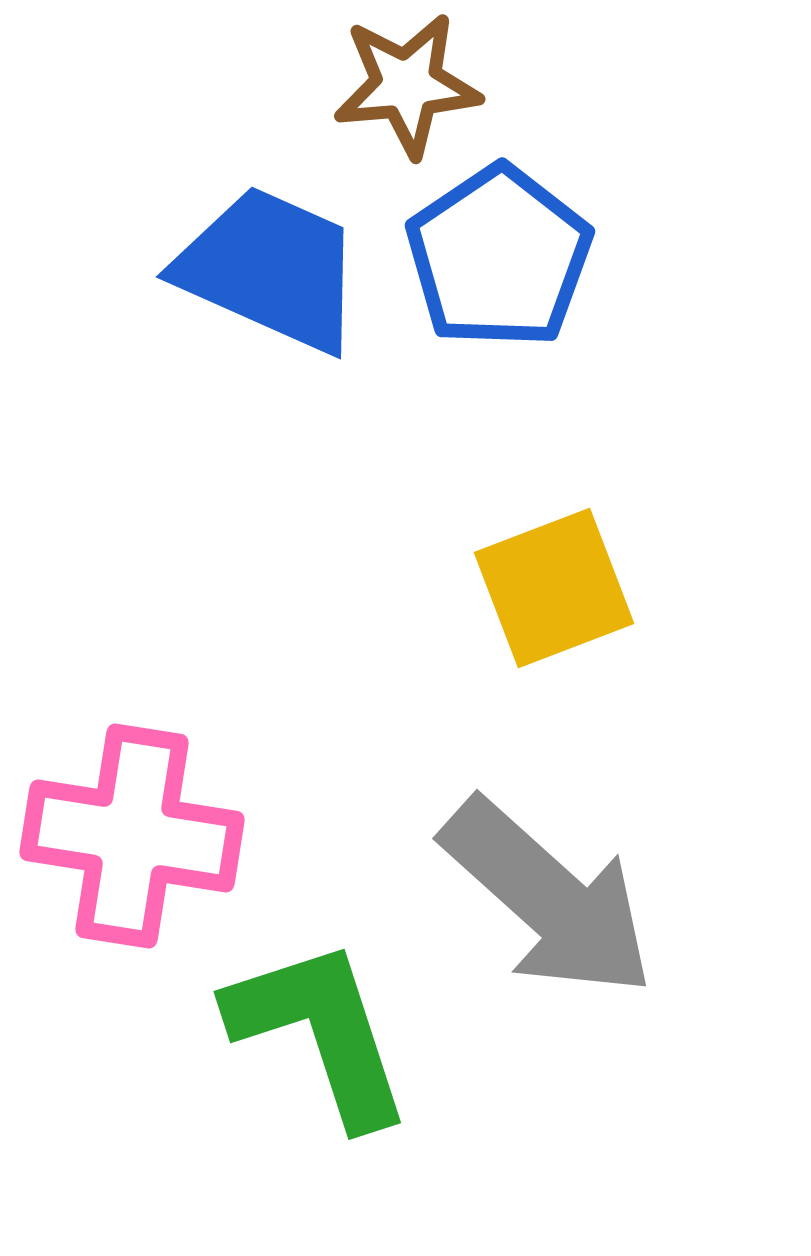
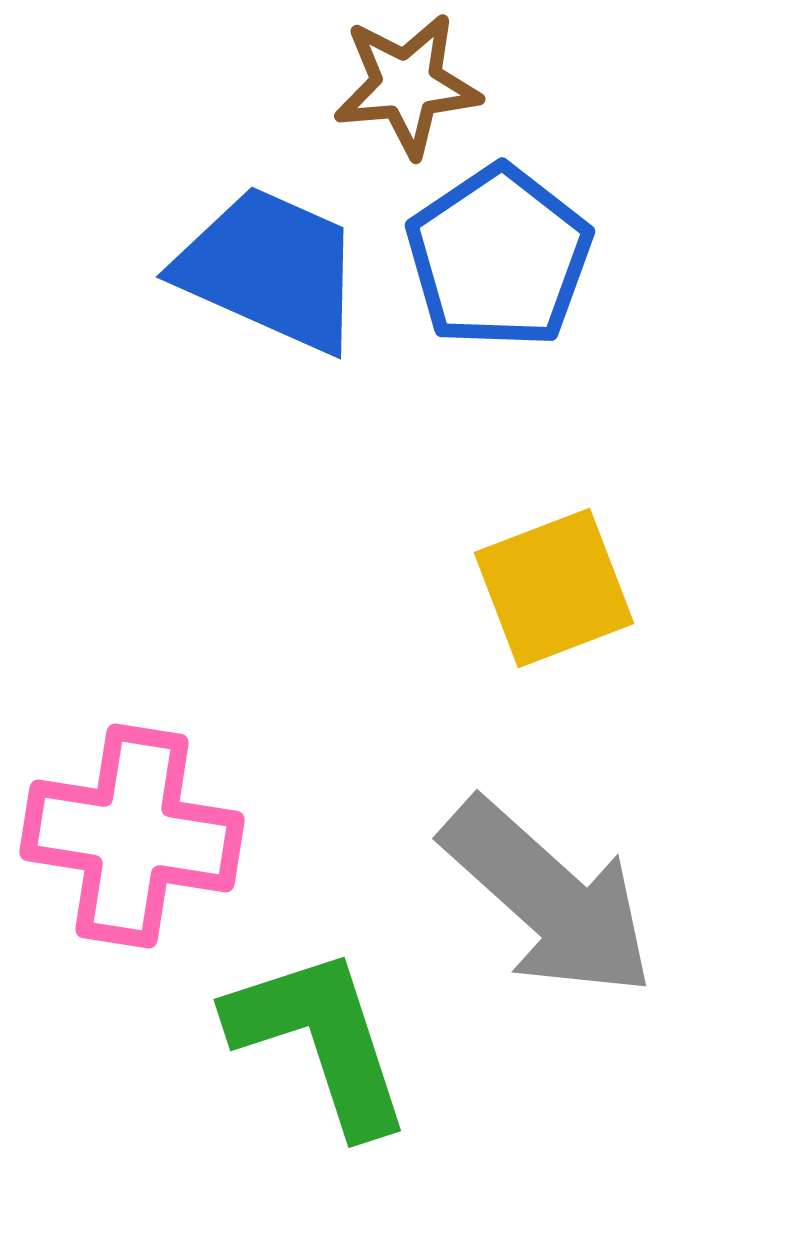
green L-shape: moved 8 px down
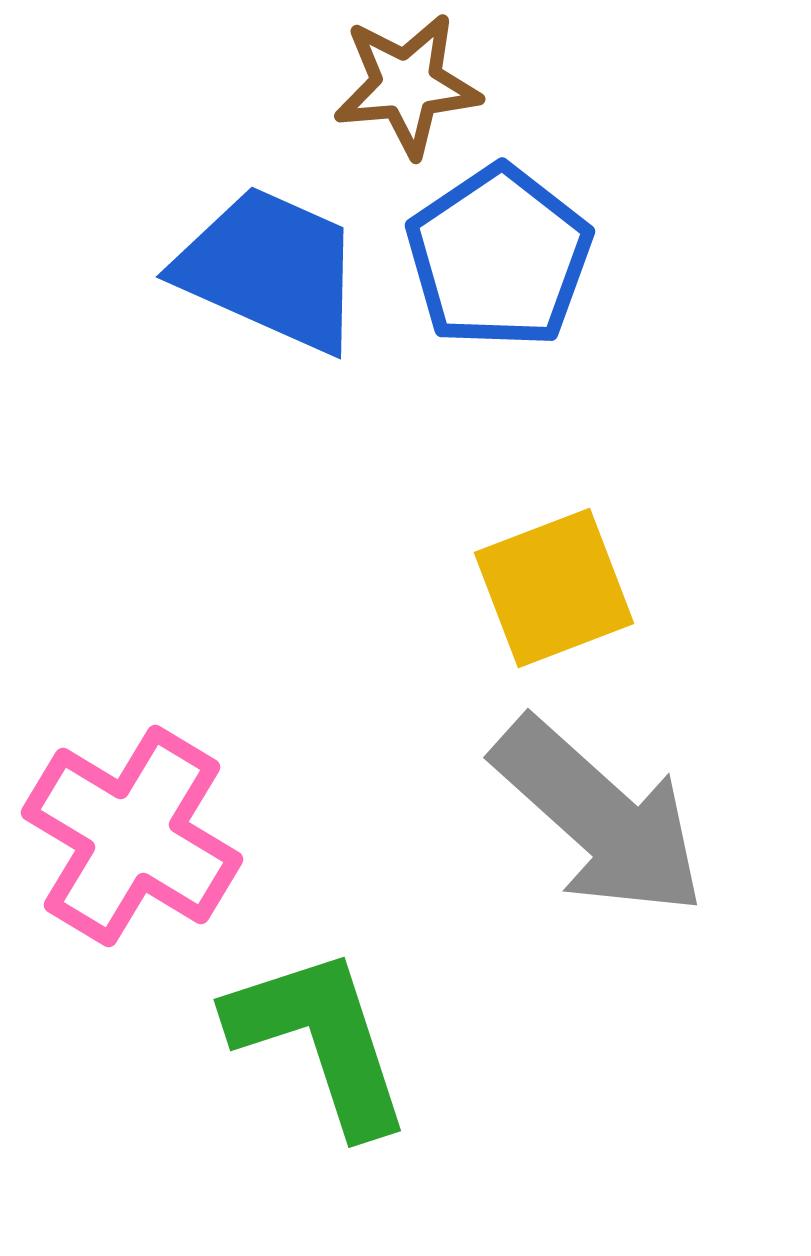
pink cross: rotated 22 degrees clockwise
gray arrow: moved 51 px right, 81 px up
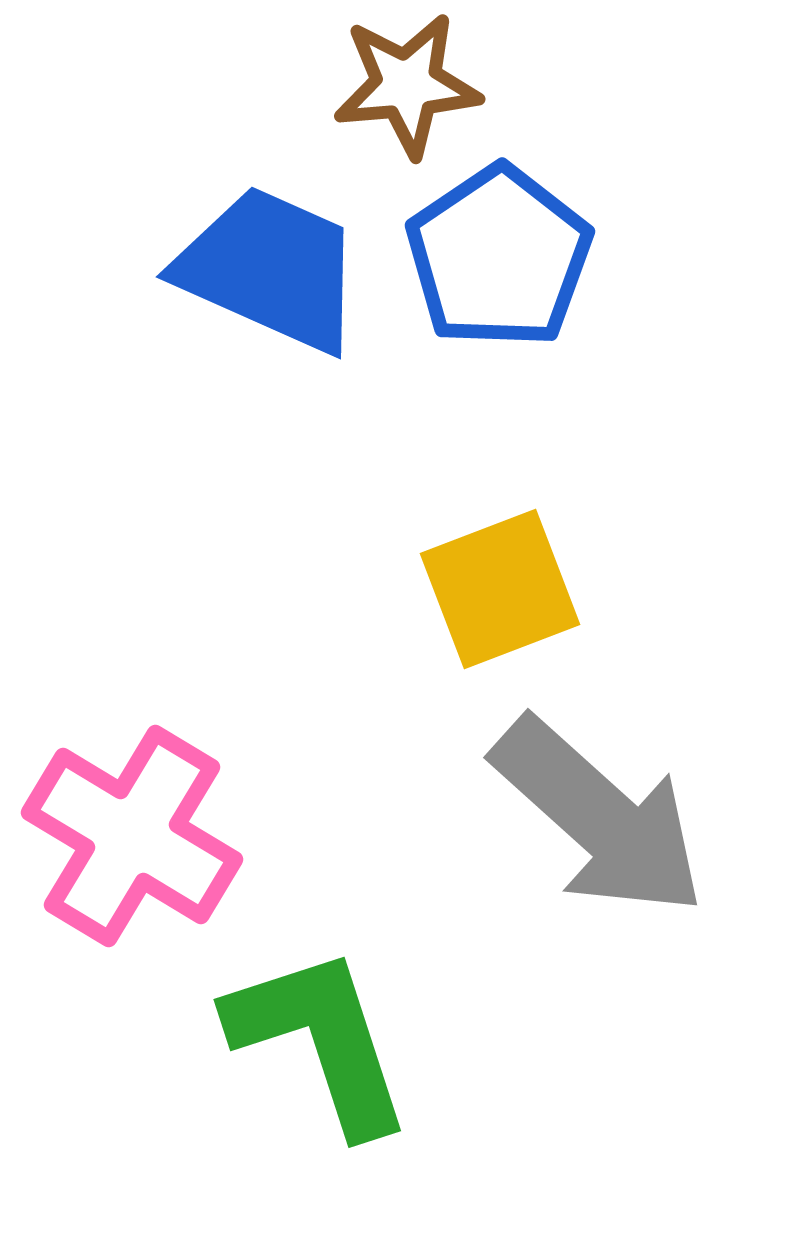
yellow square: moved 54 px left, 1 px down
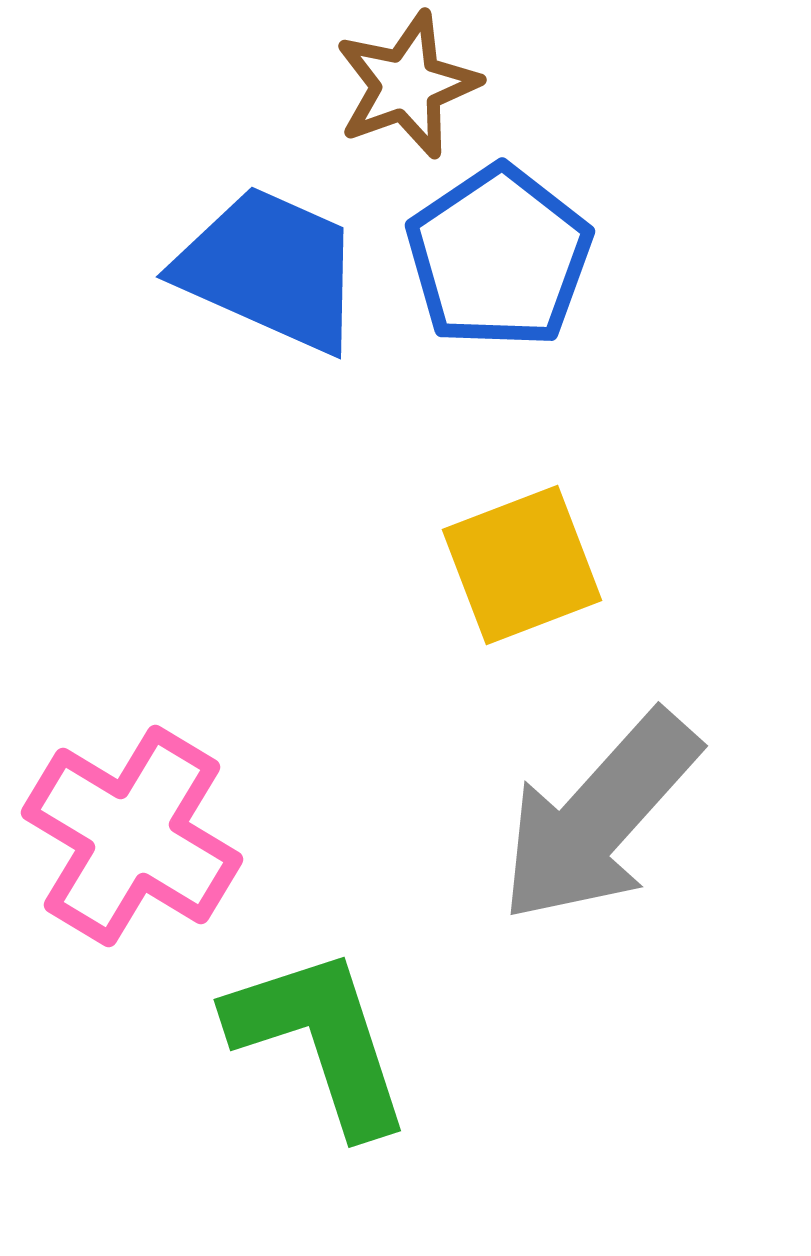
brown star: rotated 15 degrees counterclockwise
yellow square: moved 22 px right, 24 px up
gray arrow: rotated 90 degrees clockwise
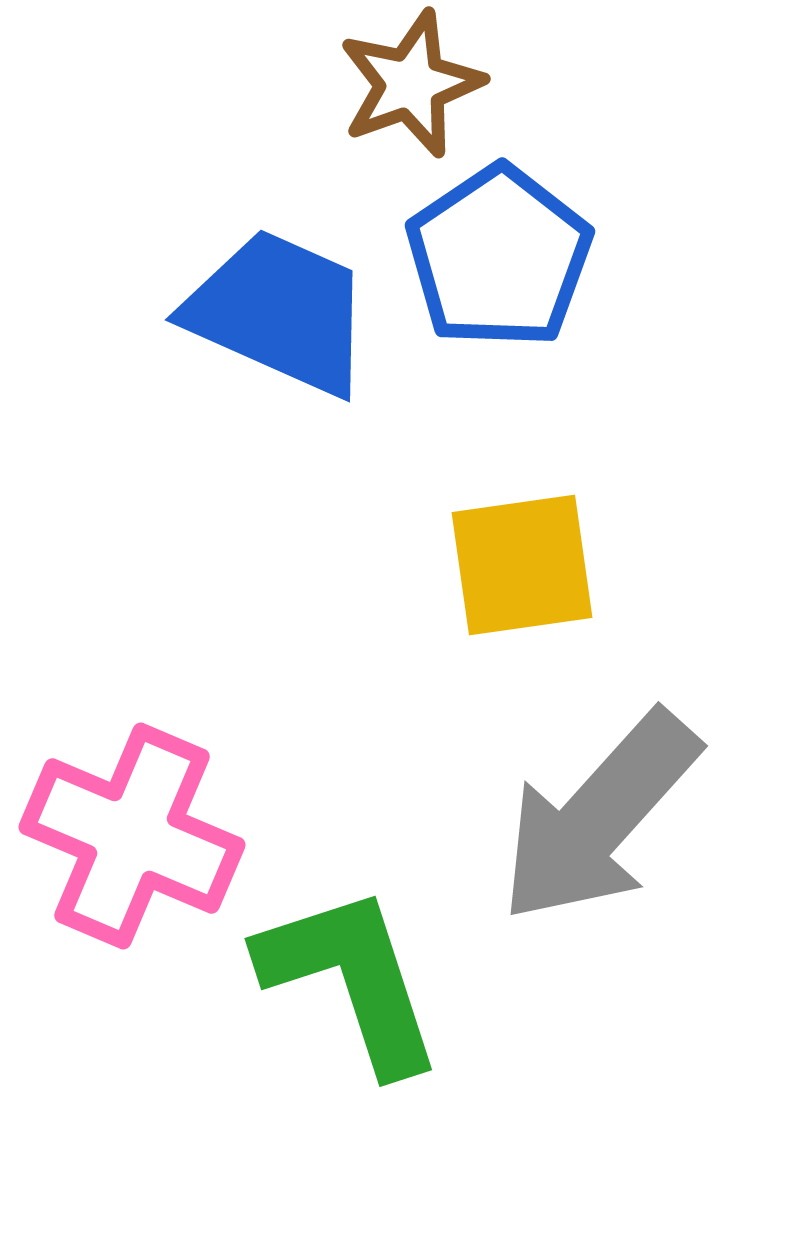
brown star: moved 4 px right, 1 px up
blue trapezoid: moved 9 px right, 43 px down
yellow square: rotated 13 degrees clockwise
pink cross: rotated 8 degrees counterclockwise
green L-shape: moved 31 px right, 61 px up
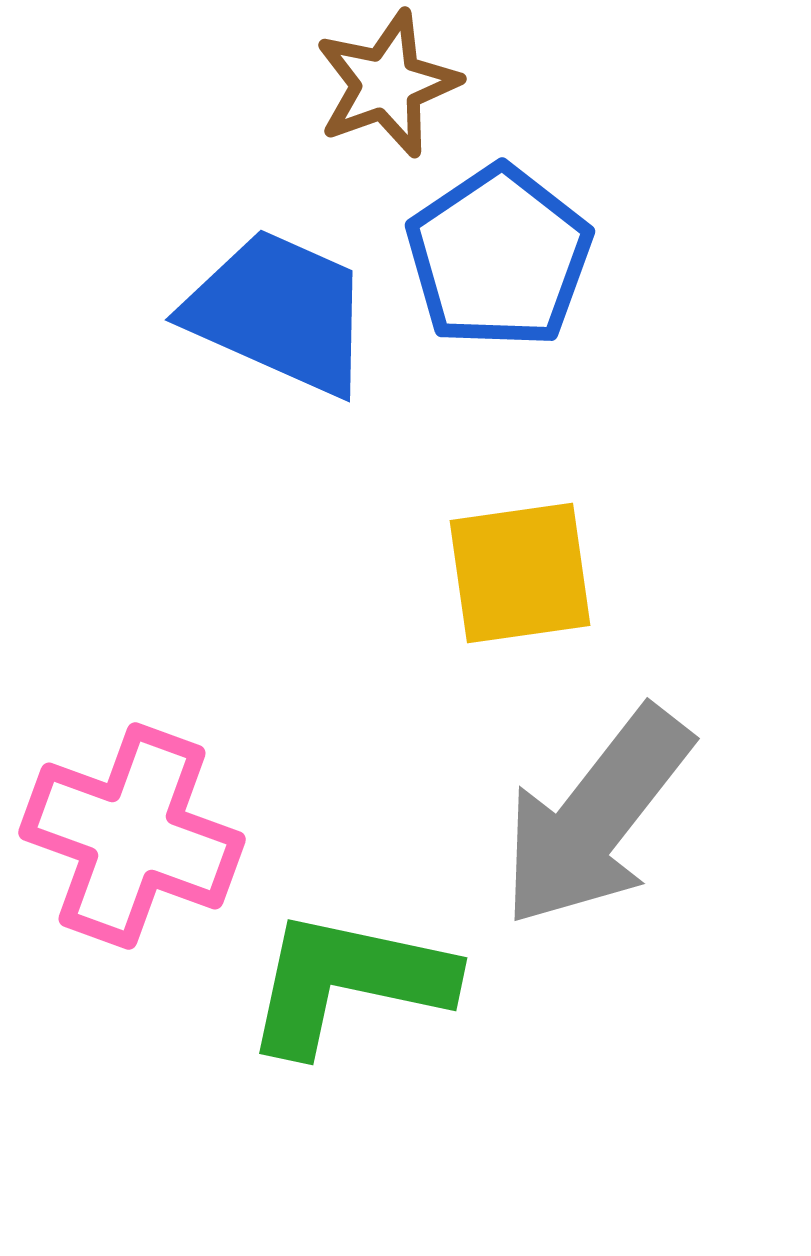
brown star: moved 24 px left
yellow square: moved 2 px left, 8 px down
gray arrow: moved 3 px left; rotated 4 degrees counterclockwise
pink cross: rotated 3 degrees counterclockwise
green L-shape: moved 3 px left, 3 px down; rotated 60 degrees counterclockwise
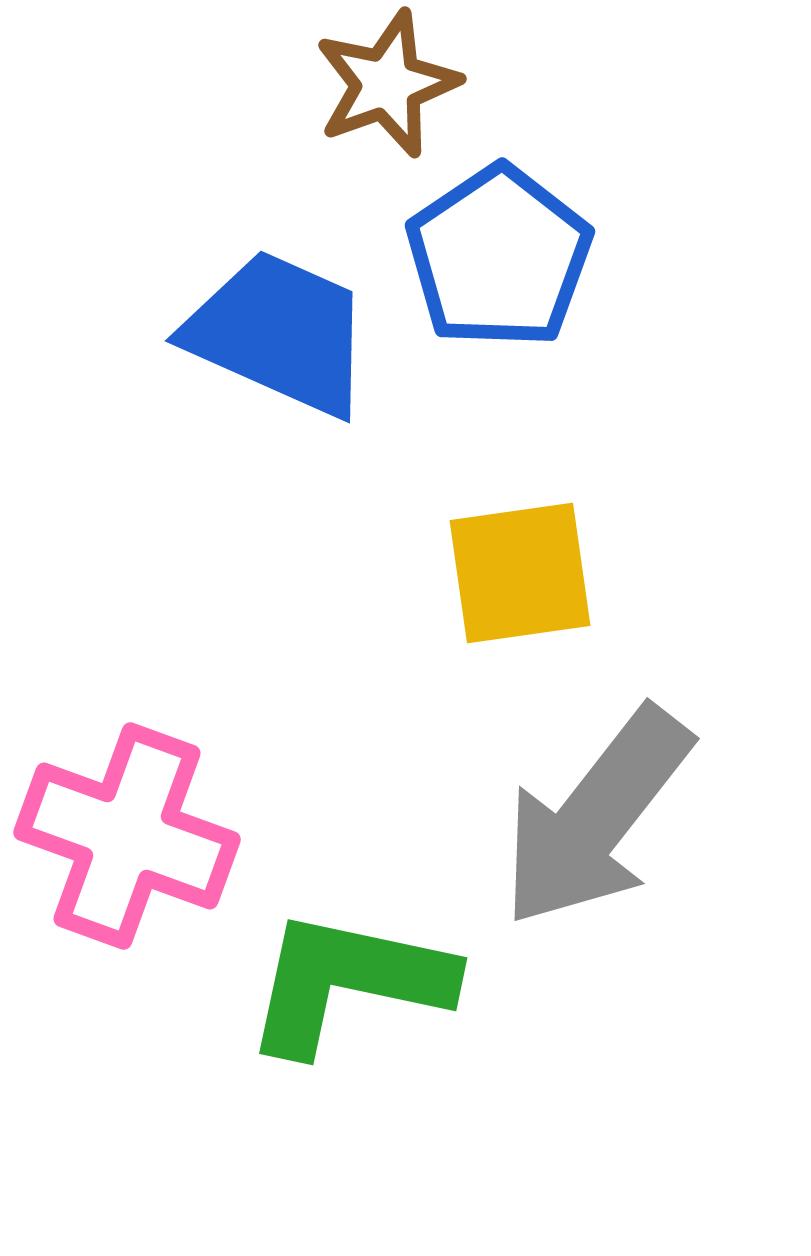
blue trapezoid: moved 21 px down
pink cross: moved 5 px left
